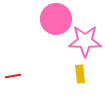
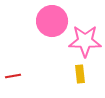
pink circle: moved 4 px left, 2 px down
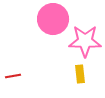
pink circle: moved 1 px right, 2 px up
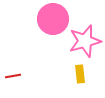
pink star: rotated 16 degrees counterclockwise
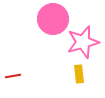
pink star: moved 2 px left, 1 px down
yellow rectangle: moved 1 px left
